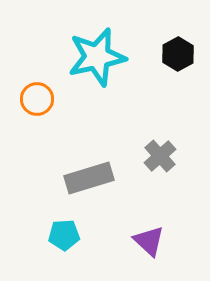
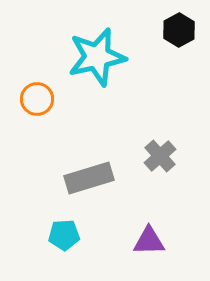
black hexagon: moved 1 px right, 24 px up
purple triangle: rotated 44 degrees counterclockwise
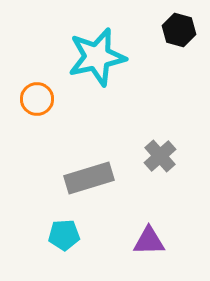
black hexagon: rotated 16 degrees counterclockwise
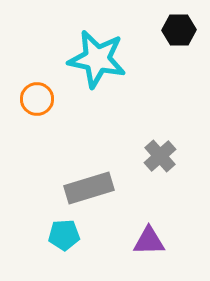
black hexagon: rotated 16 degrees counterclockwise
cyan star: moved 2 px down; rotated 24 degrees clockwise
gray rectangle: moved 10 px down
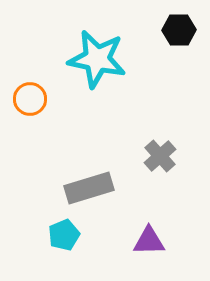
orange circle: moved 7 px left
cyan pentagon: rotated 20 degrees counterclockwise
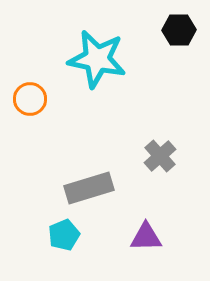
purple triangle: moved 3 px left, 4 px up
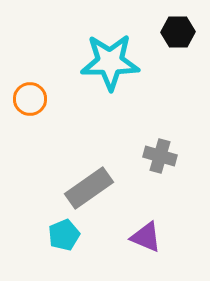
black hexagon: moved 1 px left, 2 px down
cyan star: moved 13 px right, 3 px down; rotated 12 degrees counterclockwise
gray cross: rotated 32 degrees counterclockwise
gray rectangle: rotated 18 degrees counterclockwise
purple triangle: rotated 24 degrees clockwise
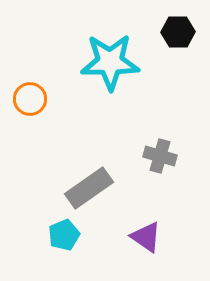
purple triangle: rotated 12 degrees clockwise
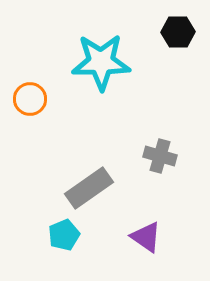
cyan star: moved 9 px left
